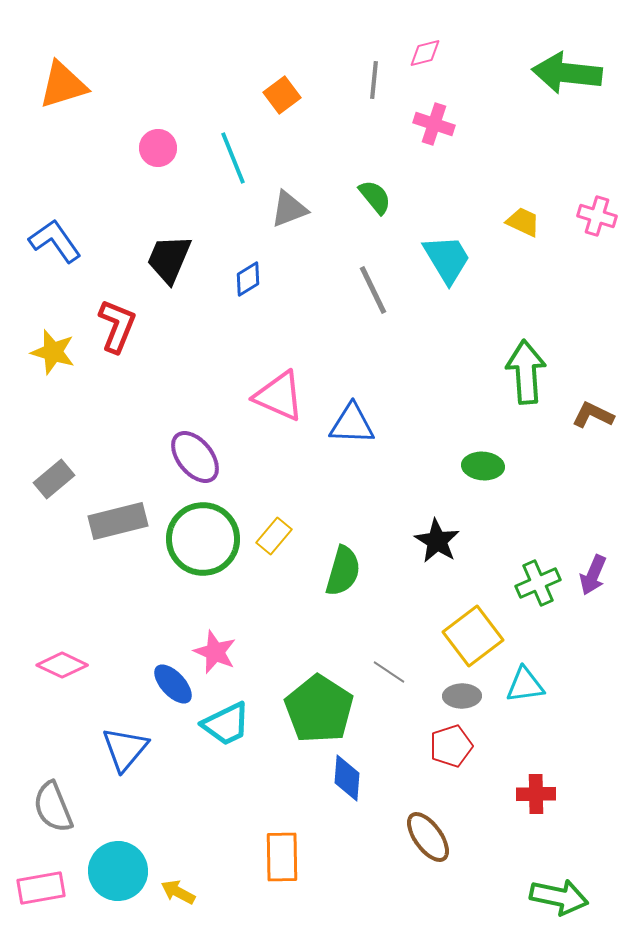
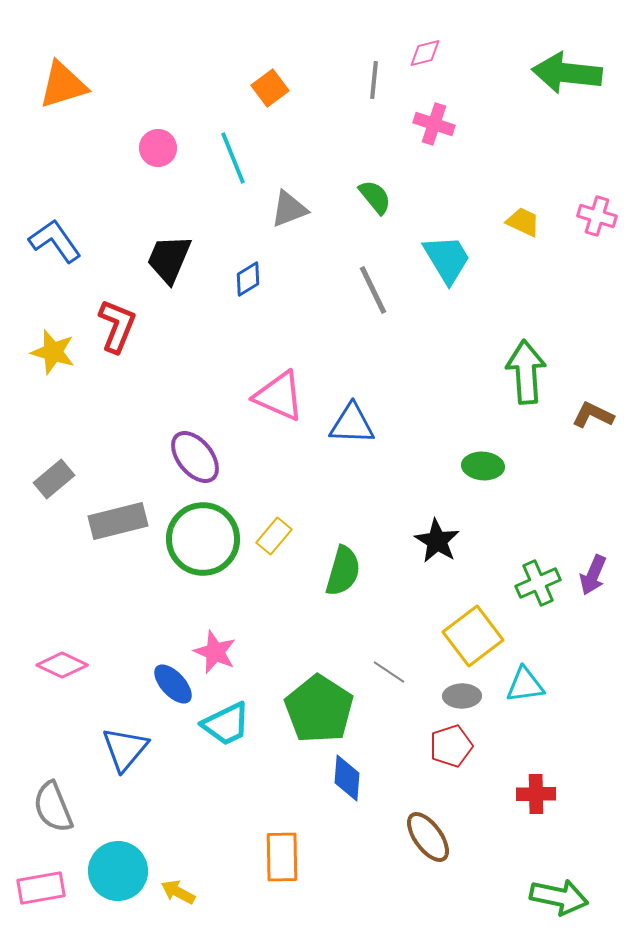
orange square at (282, 95): moved 12 px left, 7 px up
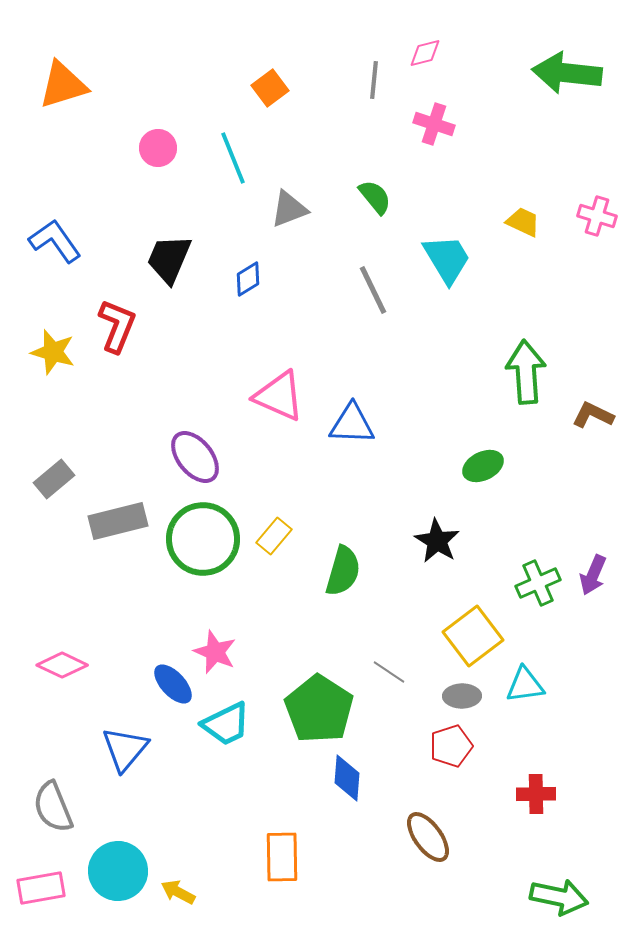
green ellipse at (483, 466): rotated 30 degrees counterclockwise
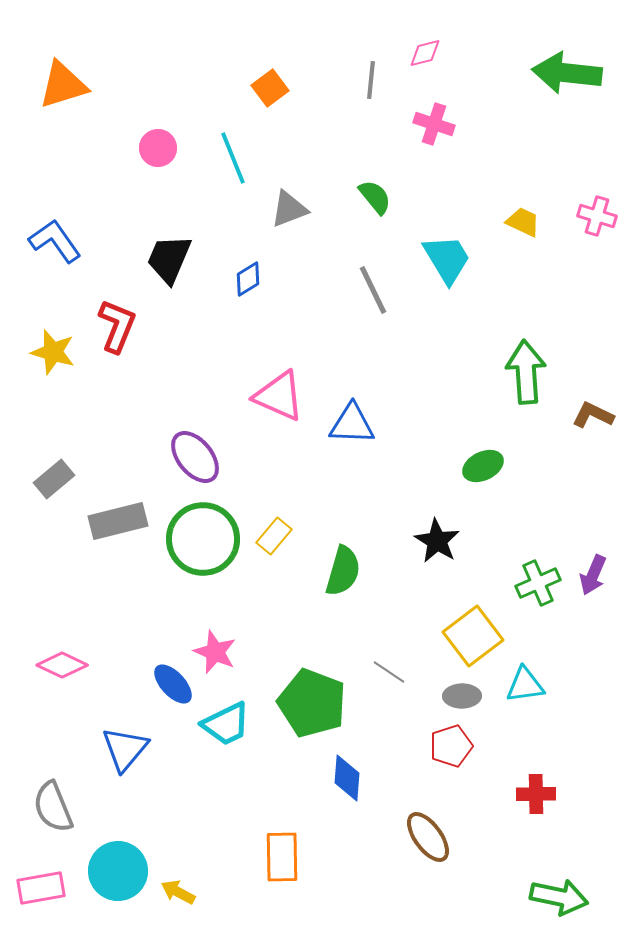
gray line at (374, 80): moved 3 px left
green pentagon at (319, 709): moved 7 px left, 6 px up; rotated 12 degrees counterclockwise
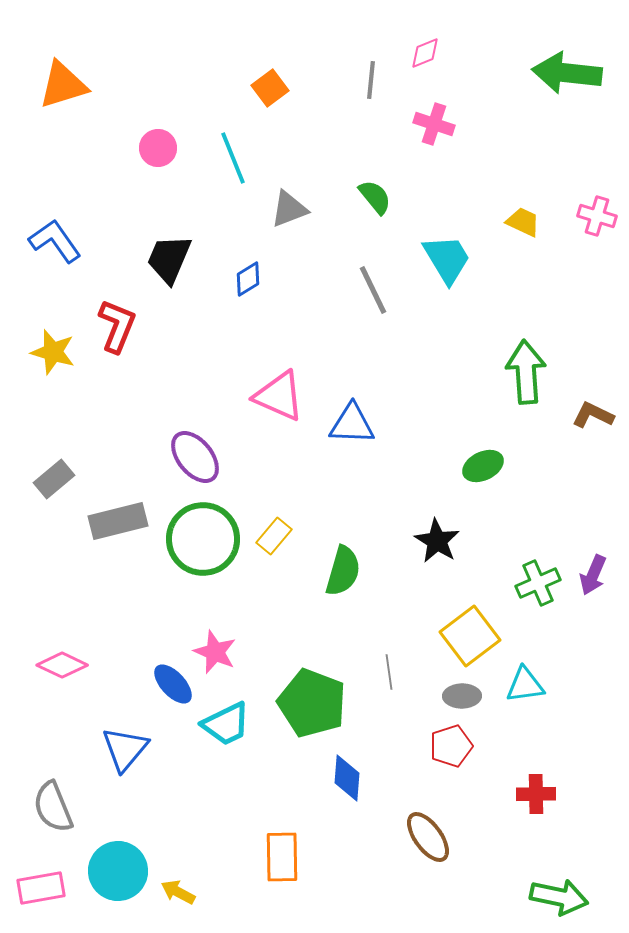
pink diamond at (425, 53): rotated 8 degrees counterclockwise
yellow square at (473, 636): moved 3 px left
gray line at (389, 672): rotated 48 degrees clockwise
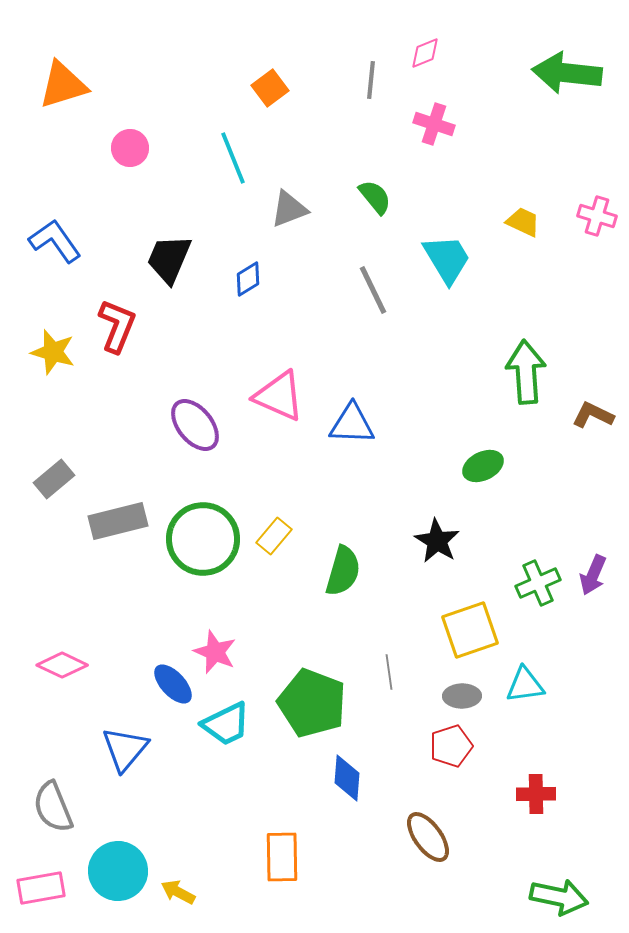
pink circle at (158, 148): moved 28 px left
purple ellipse at (195, 457): moved 32 px up
yellow square at (470, 636): moved 6 px up; rotated 18 degrees clockwise
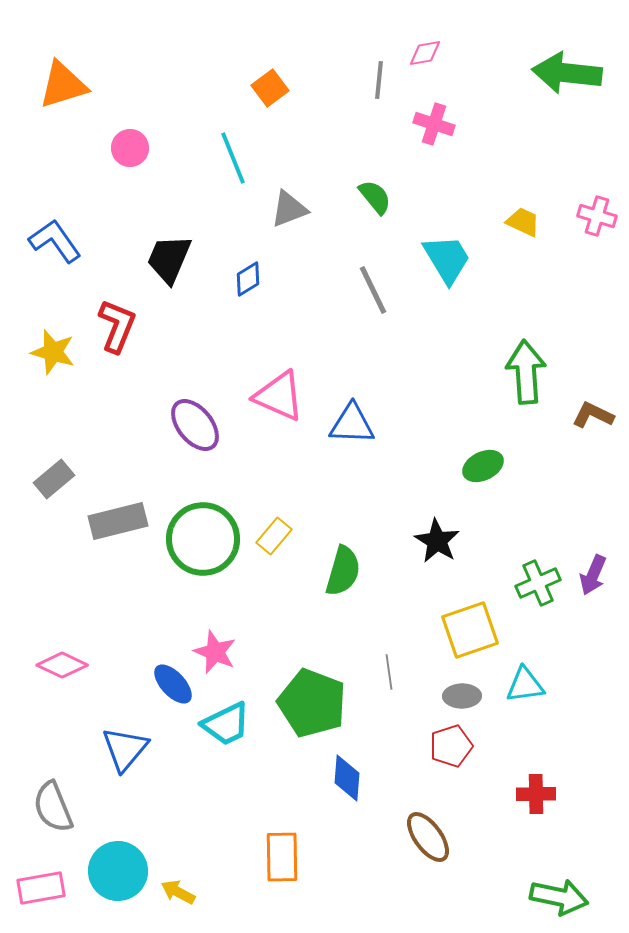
pink diamond at (425, 53): rotated 12 degrees clockwise
gray line at (371, 80): moved 8 px right
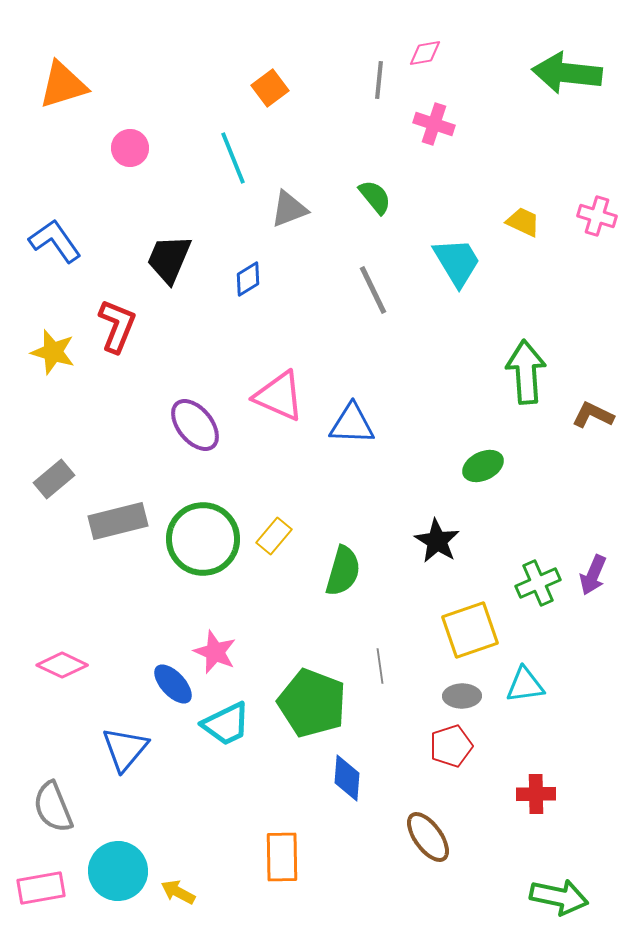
cyan trapezoid at (447, 259): moved 10 px right, 3 px down
gray line at (389, 672): moved 9 px left, 6 px up
